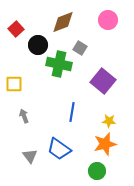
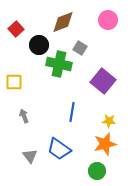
black circle: moved 1 px right
yellow square: moved 2 px up
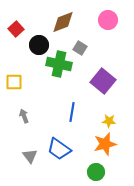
green circle: moved 1 px left, 1 px down
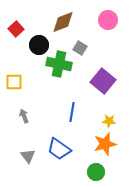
gray triangle: moved 2 px left
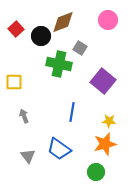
black circle: moved 2 px right, 9 px up
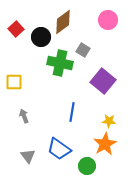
brown diamond: rotated 15 degrees counterclockwise
black circle: moved 1 px down
gray square: moved 3 px right, 2 px down
green cross: moved 1 px right, 1 px up
orange star: rotated 15 degrees counterclockwise
green circle: moved 9 px left, 6 px up
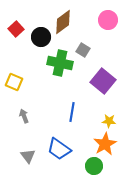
yellow square: rotated 24 degrees clockwise
green circle: moved 7 px right
